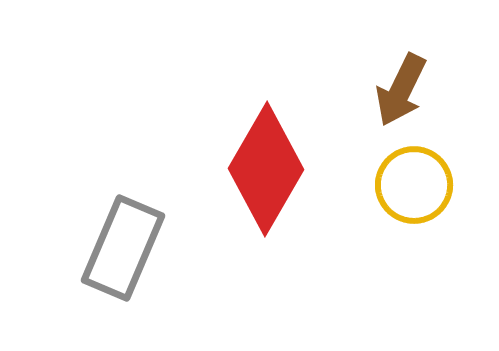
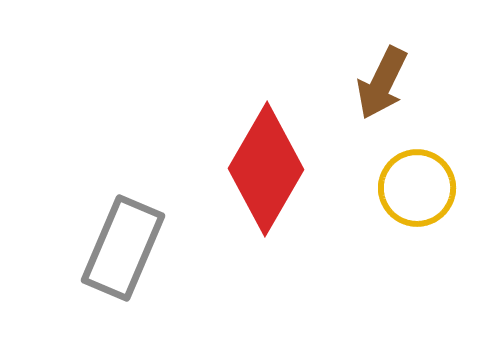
brown arrow: moved 19 px left, 7 px up
yellow circle: moved 3 px right, 3 px down
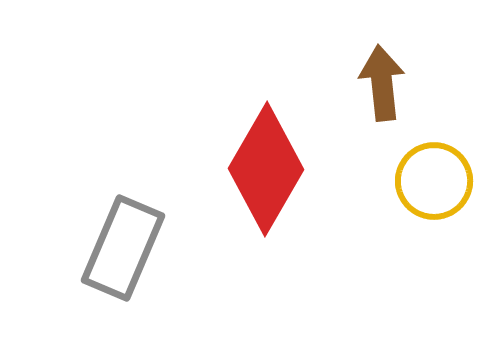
brown arrow: rotated 148 degrees clockwise
yellow circle: moved 17 px right, 7 px up
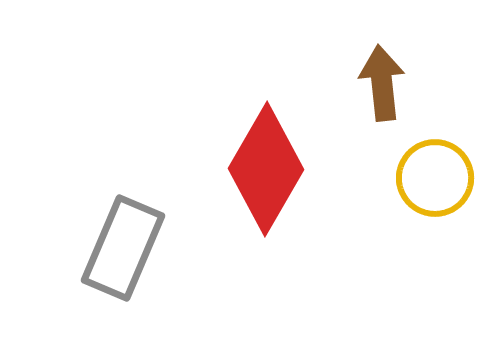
yellow circle: moved 1 px right, 3 px up
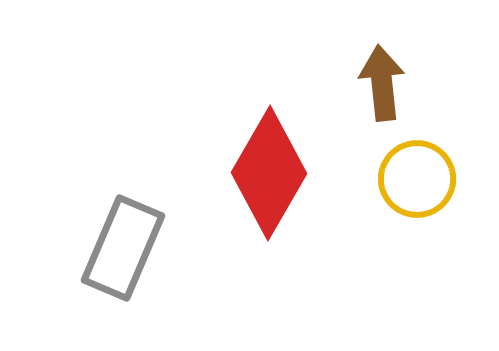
red diamond: moved 3 px right, 4 px down
yellow circle: moved 18 px left, 1 px down
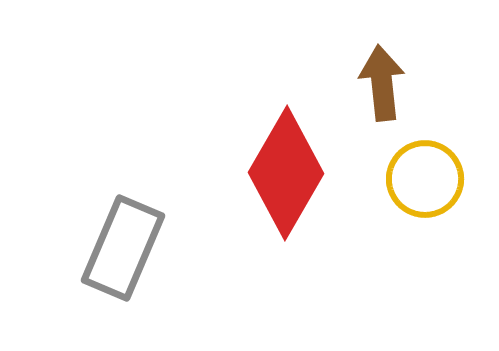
red diamond: moved 17 px right
yellow circle: moved 8 px right
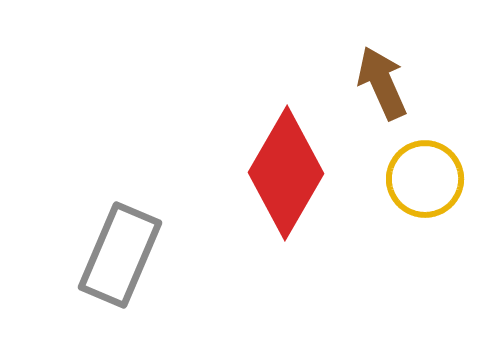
brown arrow: rotated 18 degrees counterclockwise
gray rectangle: moved 3 px left, 7 px down
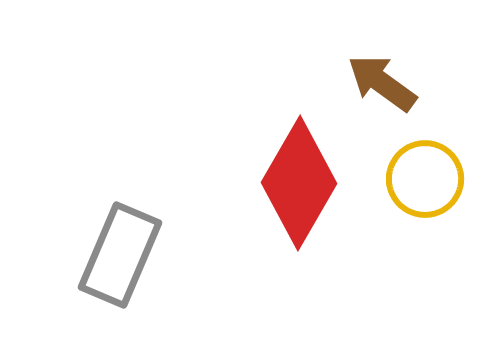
brown arrow: rotated 30 degrees counterclockwise
red diamond: moved 13 px right, 10 px down
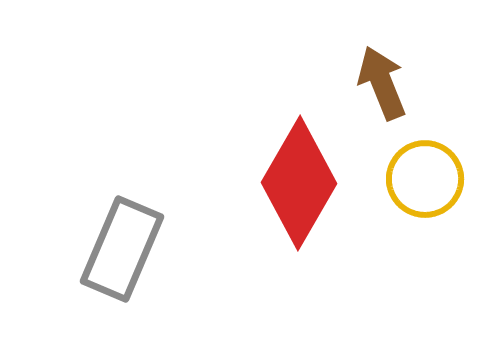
brown arrow: rotated 32 degrees clockwise
gray rectangle: moved 2 px right, 6 px up
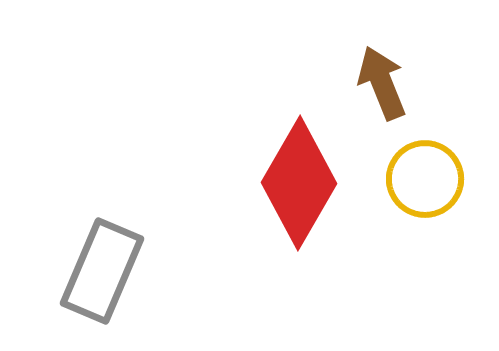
gray rectangle: moved 20 px left, 22 px down
